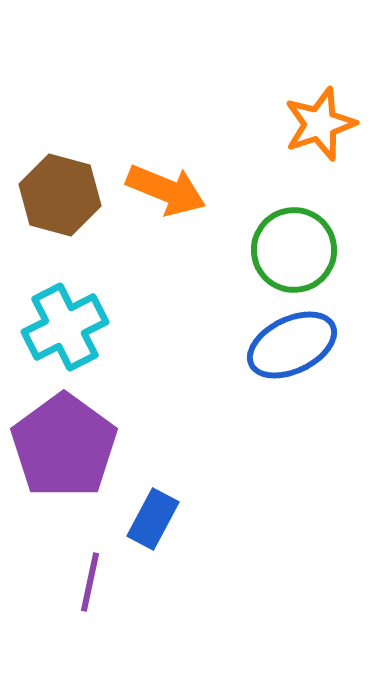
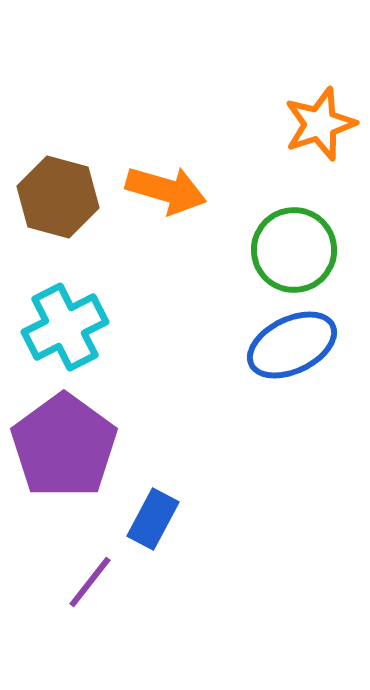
orange arrow: rotated 6 degrees counterclockwise
brown hexagon: moved 2 px left, 2 px down
purple line: rotated 26 degrees clockwise
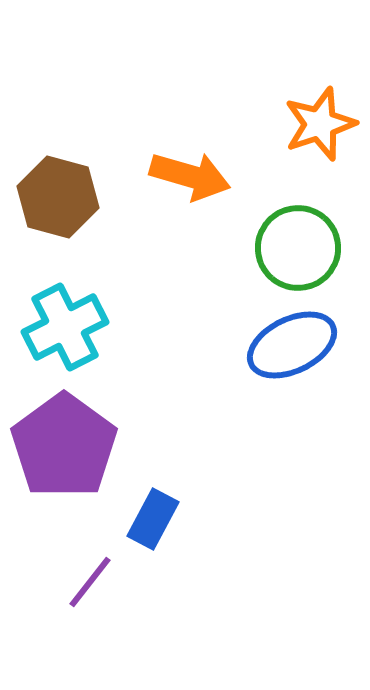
orange arrow: moved 24 px right, 14 px up
green circle: moved 4 px right, 2 px up
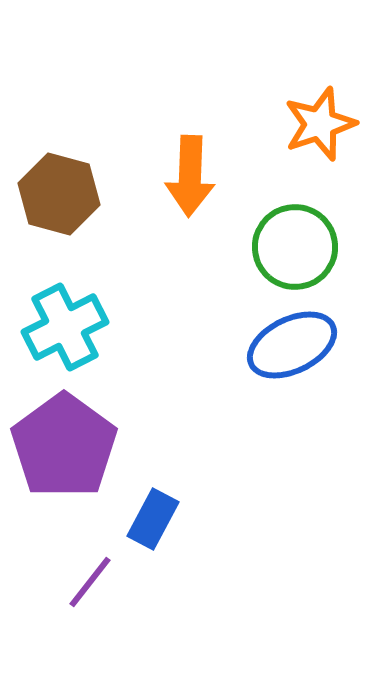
orange arrow: rotated 76 degrees clockwise
brown hexagon: moved 1 px right, 3 px up
green circle: moved 3 px left, 1 px up
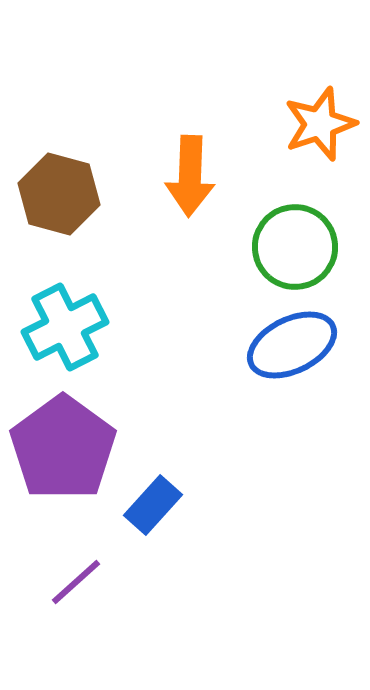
purple pentagon: moved 1 px left, 2 px down
blue rectangle: moved 14 px up; rotated 14 degrees clockwise
purple line: moved 14 px left; rotated 10 degrees clockwise
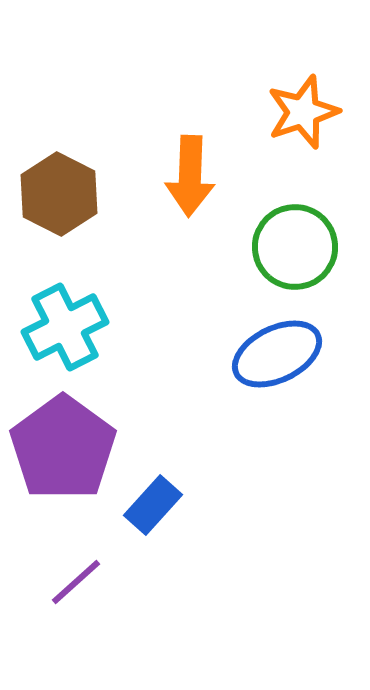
orange star: moved 17 px left, 12 px up
brown hexagon: rotated 12 degrees clockwise
blue ellipse: moved 15 px left, 9 px down
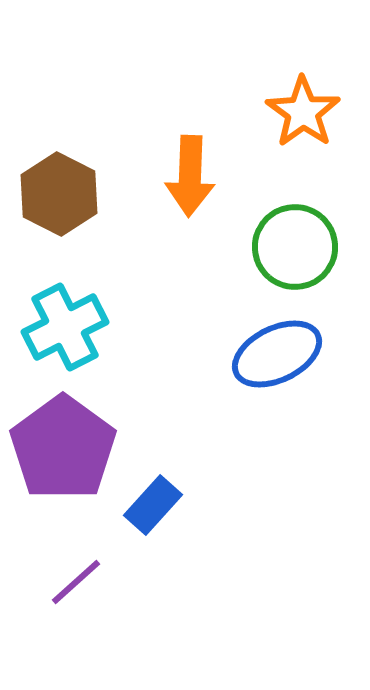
orange star: rotated 18 degrees counterclockwise
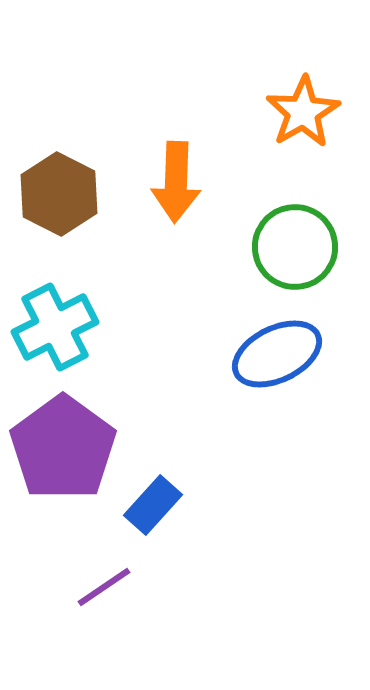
orange star: rotated 6 degrees clockwise
orange arrow: moved 14 px left, 6 px down
cyan cross: moved 10 px left
purple line: moved 28 px right, 5 px down; rotated 8 degrees clockwise
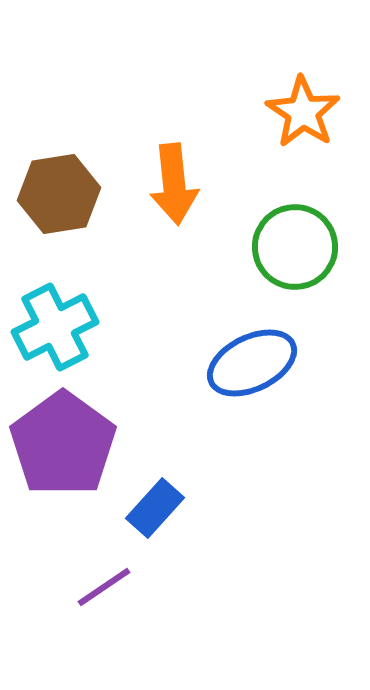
orange star: rotated 8 degrees counterclockwise
orange arrow: moved 2 px left, 2 px down; rotated 8 degrees counterclockwise
brown hexagon: rotated 24 degrees clockwise
blue ellipse: moved 25 px left, 9 px down
purple pentagon: moved 4 px up
blue rectangle: moved 2 px right, 3 px down
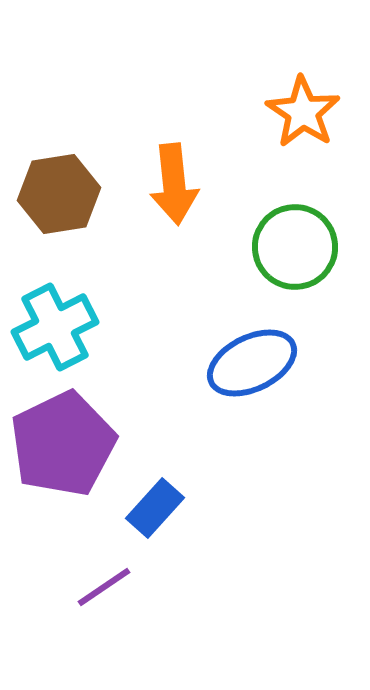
purple pentagon: rotated 10 degrees clockwise
